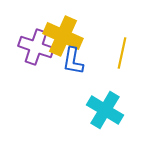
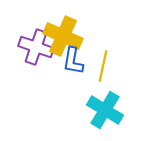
yellow line: moved 19 px left, 13 px down
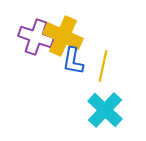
purple cross: moved 10 px up
cyan cross: rotated 12 degrees clockwise
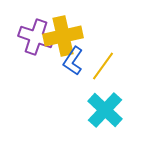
yellow cross: rotated 36 degrees counterclockwise
blue L-shape: rotated 24 degrees clockwise
yellow line: rotated 24 degrees clockwise
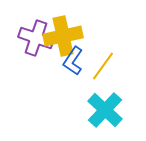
purple cross: moved 1 px down
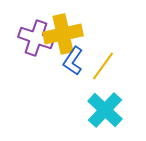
yellow cross: moved 2 px up
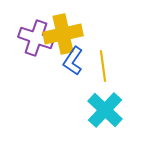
yellow line: rotated 44 degrees counterclockwise
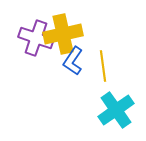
cyan cross: moved 11 px right; rotated 12 degrees clockwise
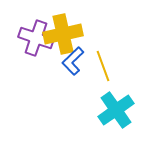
blue L-shape: rotated 12 degrees clockwise
yellow line: rotated 12 degrees counterclockwise
